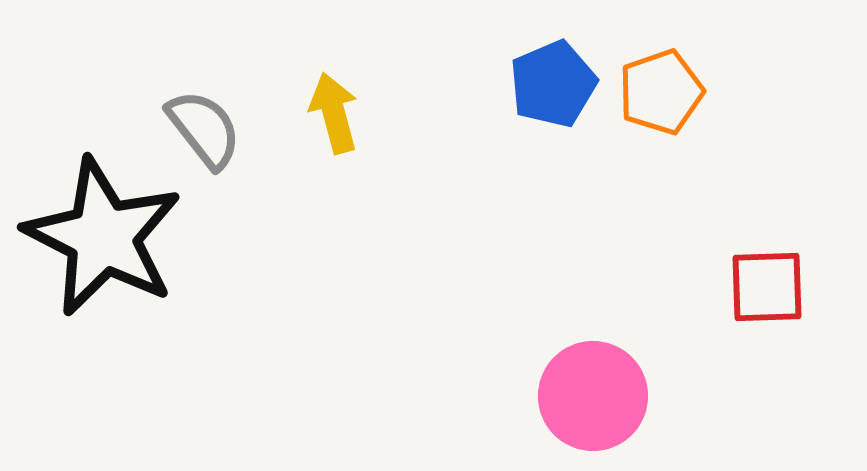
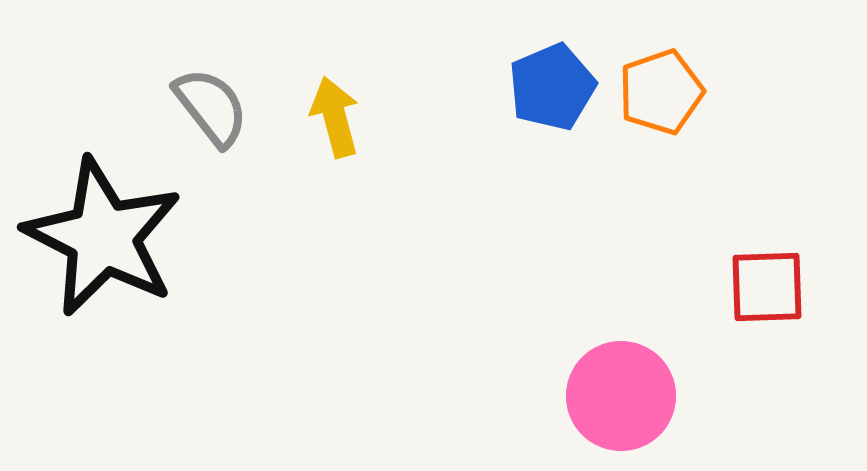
blue pentagon: moved 1 px left, 3 px down
yellow arrow: moved 1 px right, 4 px down
gray semicircle: moved 7 px right, 22 px up
pink circle: moved 28 px right
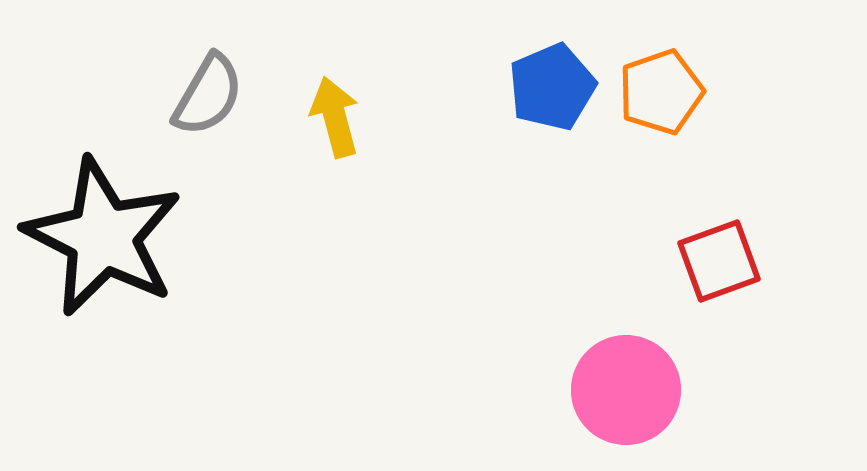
gray semicircle: moved 3 px left, 12 px up; rotated 68 degrees clockwise
red square: moved 48 px left, 26 px up; rotated 18 degrees counterclockwise
pink circle: moved 5 px right, 6 px up
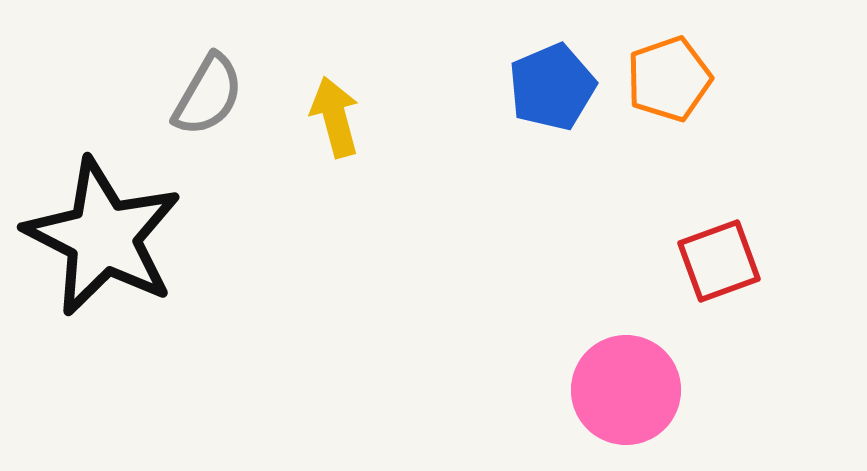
orange pentagon: moved 8 px right, 13 px up
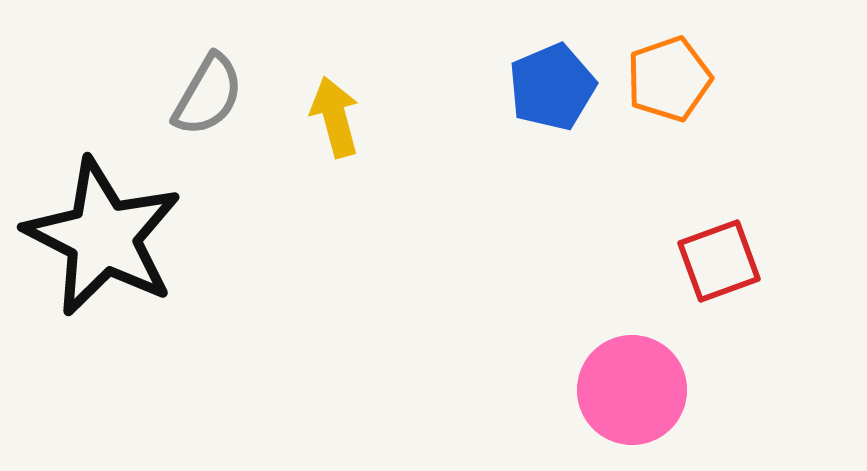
pink circle: moved 6 px right
